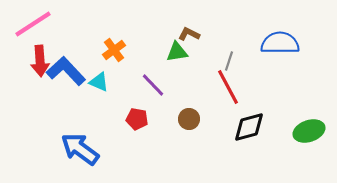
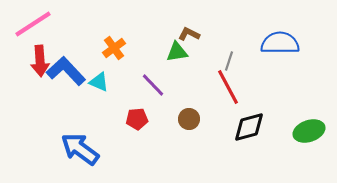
orange cross: moved 2 px up
red pentagon: rotated 15 degrees counterclockwise
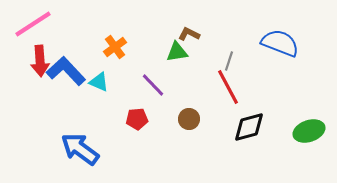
blue semicircle: rotated 21 degrees clockwise
orange cross: moved 1 px right, 1 px up
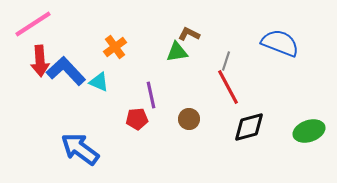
gray line: moved 3 px left
purple line: moved 2 px left, 10 px down; rotated 32 degrees clockwise
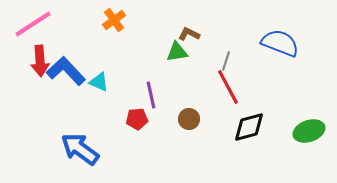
orange cross: moved 1 px left, 27 px up
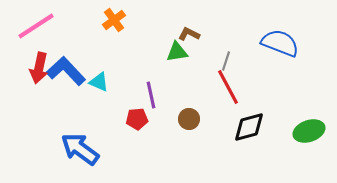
pink line: moved 3 px right, 2 px down
red arrow: moved 1 px left, 7 px down; rotated 16 degrees clockwise
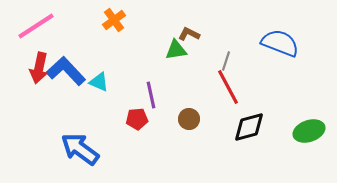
green triangle: moved 1 px left, 2 px up
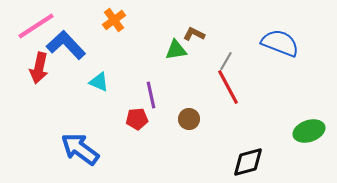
brown L-shape: moved 5 px right
gray line: rotated 12 degrees clockwise
blue L-shape: moved 26 px up
black diamond: moved 1 px left, 35 px down
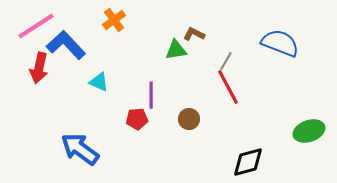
purple line: rotated 12 degrees clockwise
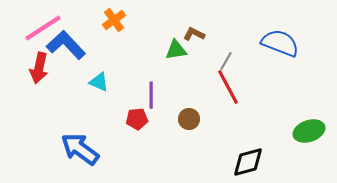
pink line: moved 7 px right, 2 px down
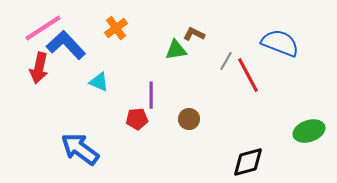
orange cross: moved 2 px right, 8 px down
red line: moved 20 px right, 12 px up
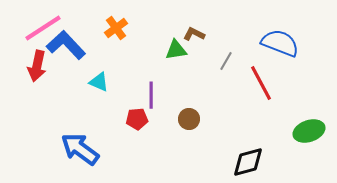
red arrow: moved 2 px left, 2 px up
red line: moved 13 px right, 8 px down
